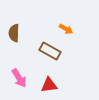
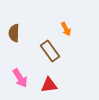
orange arrow: rotated 32 degrees clockwise
brown rectangle: rotated 25 degrees clockwise
pink arrow: moved 1 px right
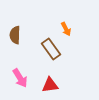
brown semicircle: moved 1 px right, 2 px down
brown rectangle: moved 1 px right, 2 px up
red triangle: moved 1 px right
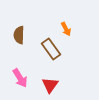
brown semicircle: moved 4 px right
red triangle: rotated 48 degrees counterclockwise
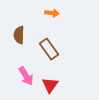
orange arrow: moved 14 px left, 16 px up; rotated 56 degrees counterclockwise
brown rectangle: moved 2 px left
pink arrow: moved 6 px right, 2 px up
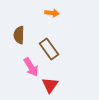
pink arrow: moved 5 px right, 9 px up
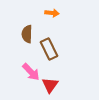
brown semicircle: moved 8 px right, 1 px up
brown rectangle: rotated 10 degrees clockwise
pink arrow: moved 5 px down; rotated 12 degrees counterclockwise
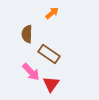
orange arrow: rotated 48 degrees counterclockwise
brown rectangle: moved 5 px down; rotated 30 degrees counterclockwise
red triangle: moved 1 px right, 1 px up
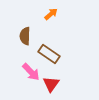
orange arrow: moved 1 px left, 1 px down
brown semicircle: moved 2 px left, 2 px down
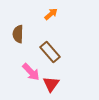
brown semicircle: moved 7 px left, 2 px up
brown rectangle: moved 1 px right, 2 px up; rotated 15 degrees clockwise
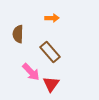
orange arrow: moved 1 px right, 4 px down; rotated 40 degrees clockwise
